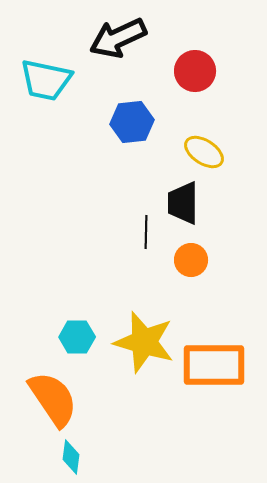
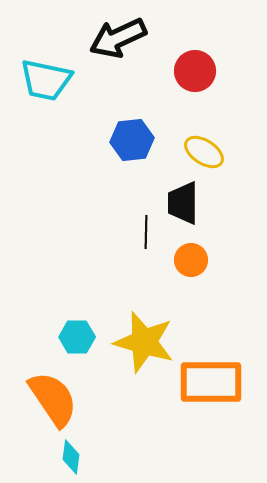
blue hexagon: moved 18 px down
orange rectangle: moved 3 px left, 17 px down
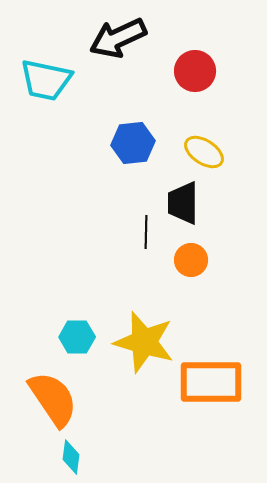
blue hexagon: moved 1 px right, 3 px down
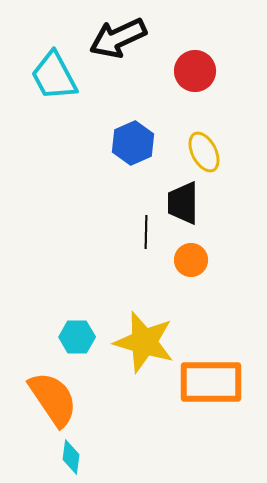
cyan trapezoid: moved 8 px right, 4 px up; rotated 50 degrees clockwise
blue hexagon: rotated 18 degrees counterclockwise
yellow ellipse: rotated 30 degrees clockwise
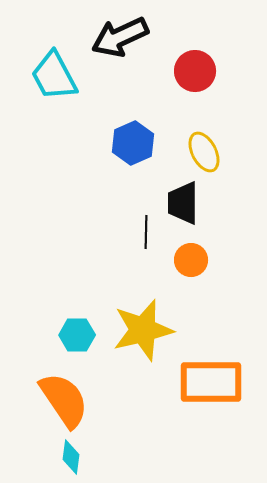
black arrow: moved 2 px right, 1 px up
cyan hexagon: moved 2 px up
yellow star: moved 1 px left, 12 px up; rotated 30 degrees counterclockwise
orange semicircle: moved 11 px right, 1 px down
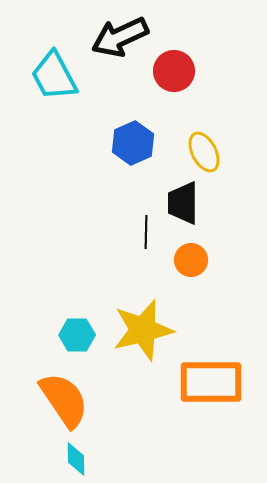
red circle: moved 21 px left
cyan diamond: moved 5 px right, 2 px down; rotated 8 degrees counterclockwise
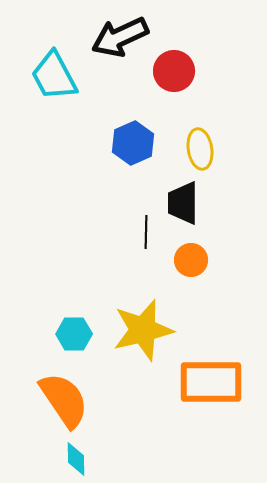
yellow ellipse: moved 4 px left, 3 px up; rotated 18 degrees clockwise
cyan hexagon: moved 3 px left, 1 px up
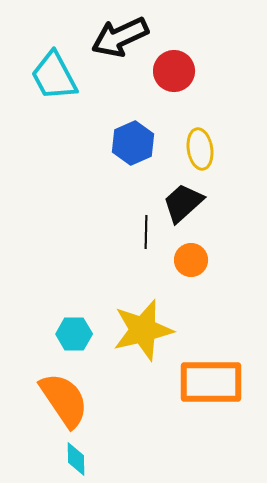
black trapezoid: rotated 48 degrees clockwise
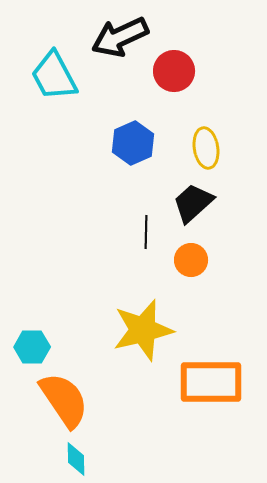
yellow ellipse: moved 6 px right, 1 px up
black trapezoid: moved 10 px right
cyan hexagon: moved 42 px left, 13 px down
